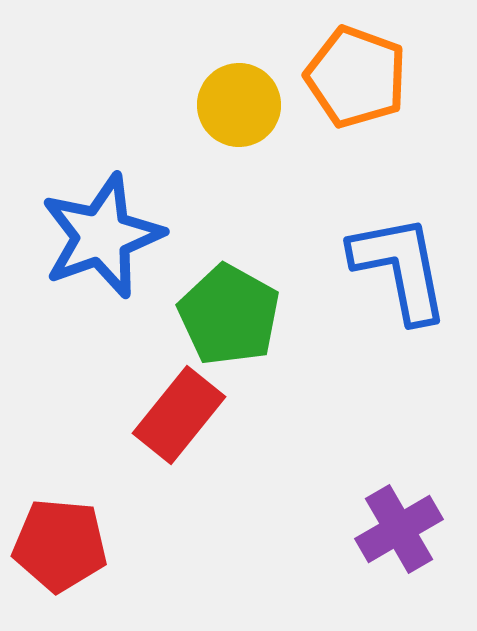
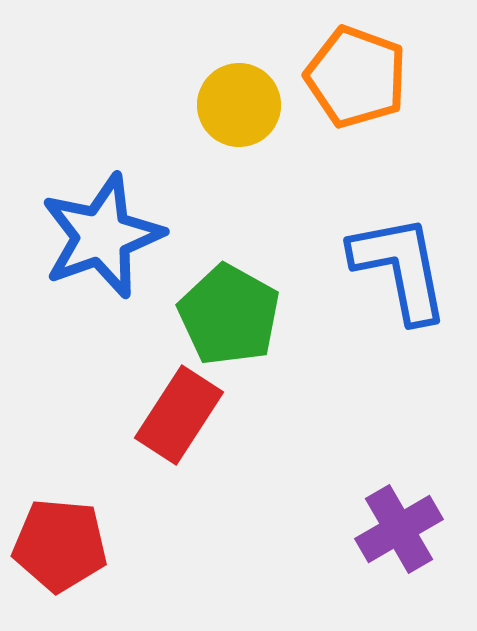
red rectangle: rotated 6 degrees counterclockwise
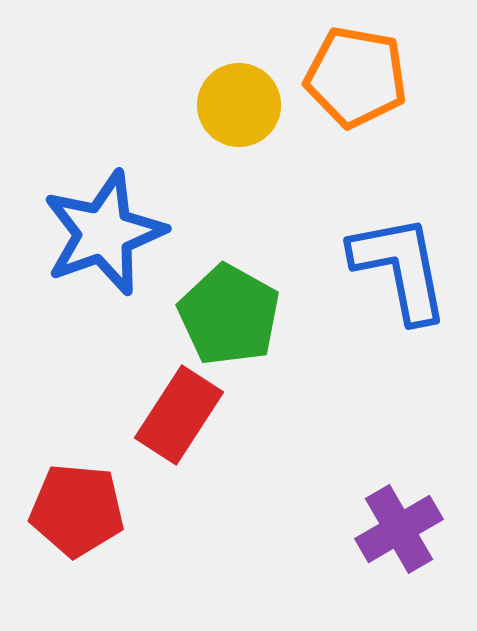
orange pentagon: rotated 10 degrees counterclockwise
blue star: moved 2 px right, 3 px up
red pentagon: moved 17 px right, 35 px up
